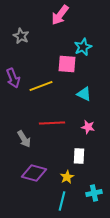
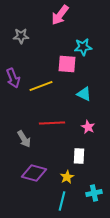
gray star: rotated 28 degrees counterclockwise
cyan star: rotated 18 degrees clockwise
pink star: rotated 16 degrees clockwise
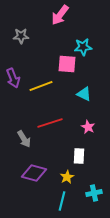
red line: moved 2 px left; rotated 15 degrees counterclockwise
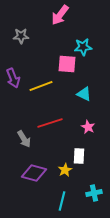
yellow star: moved 2 px left, 7 px up
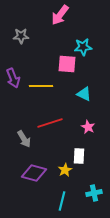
yellow line: rotated 20 degrees clockwise
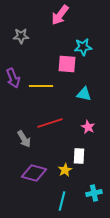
cyan triangle: rotated 14 degrees counterclockwise
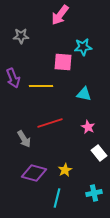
pink square: moved 4 px left, 2 px up
white rectangle: moved 20 px right, 3 px up; rotated 42 degrees counterclockwise
cyan line: moved 5 px left, 3 px up
